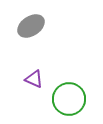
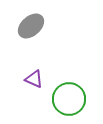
gray ellipse: rotated 8 degrees counterclockwise
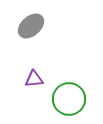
purple triangle: rotated 30 degrees counterclockwise
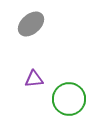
gray ellipse: moved 2 px up
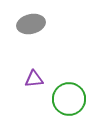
gray ellipse: rotated 28 degrees clockwise
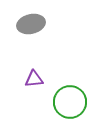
green circle: moved 1 px right, 3 px down
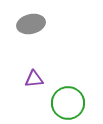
green circle: moved 2 px left, 1 px down
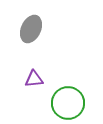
gray ellipse: moved 5 px down; rotated 52 degrees counterclockwise
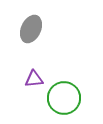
green circle: moved 4 px left, 5 px up
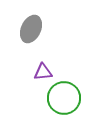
purple triangle: moved 9 px right, 7 px up
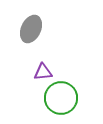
green circle: moved 3 px left
